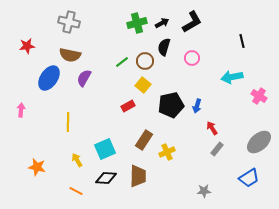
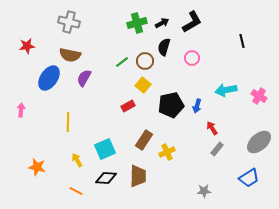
cyan arrow: moved 6 px left, 13 px down
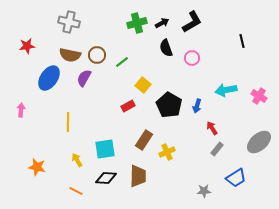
black semicircle: moved 2 px right, 1 px down; rotated 36 degrees counterclockwise
brown circle: moved 48 px left, 6 px up
black pentagon: moved 2 px left; rotated 30 degrees counterclockwise
cyan square: rotated 15 degrees clockwise
blue trapezoid: moved 13 px left
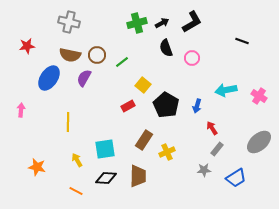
black line: rotated 56 degrees counterclockwise
black pentagon: moved 3 px left
gray star: moved 21 px up
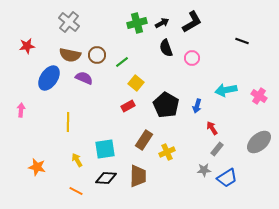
gray cross: rotated 25 degrees clockwise
purple semicircle: rotated 84 degrees clockwise
yellow square: moved 7 px left, 2 px up
blue trapezoid: moved 9 px left
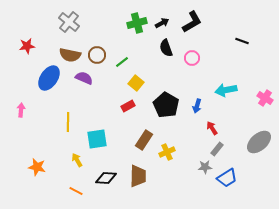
pink cross: moved 6 px right, 2 px down
cyan square: moved 8 px left, 10 px up
gray star: moved 1 px right, 3 px up
